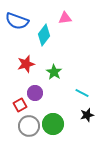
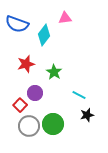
blue semicircle: moved 3 px down
cyan line: moved 3 px left, 2 px down
red square: rotated 16 degrees counterclockwise
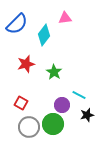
blue semicircle: rotated 65 degrees counterclockwise
purple circle: moved 27 px right, 12 px down
red square: moved 1 px right, 2 px up; rotated 16 degrees counterclockwise
gray circle: moved 1 px down
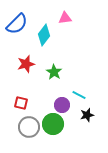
red square: rotated 16 degrees counterclockwise
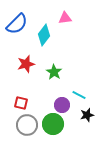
gray circle: moved 2 px left, 2 px up
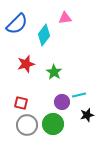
cyan line: rotated 40 degrees counterclockwise
purple circle: moved 3 px up
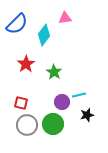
red star: rotated 18 degrees counterclockwise
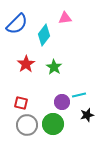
green star: moved 5 px up
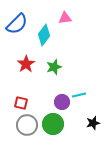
green star: rotated 21 degrees clockwise
black star: moved 6 px right, 8 px down
